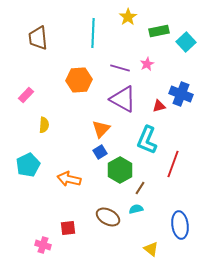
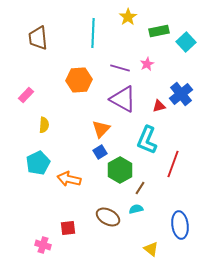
blue cross: rotated 30 degrees clockwise
cyan pentagon: moved 10 px right, 2 px up
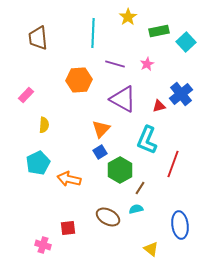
purple line: moved 5 px left, 4 px up
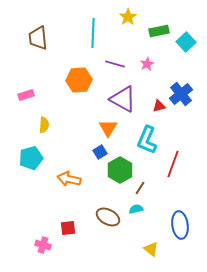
pink rectangle: rotated 28 degrees clockwise
orange triangle: moved 7 px right, 1 px up; rotated 12 degrees counterclockwise
cyan pentagon: moved 7 px left, 5 px up; rotated 10 degrees clockwise
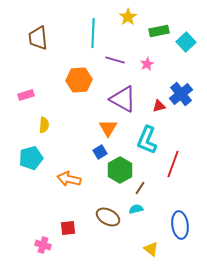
purple line: moved 4 px up
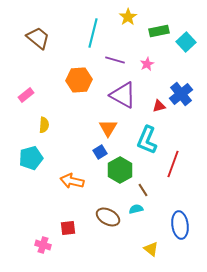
cyan line: rotated 12 degrees clockwise
brown trapezoid: rotated 135 degrees clockwise
pink rectangle: rotated 21 degrees counterclockwise
purple triangle: moved 4 px up
orange arrow: moved 3 px right, 2 px down
brown line: moved 3 px right, 2 px down; rotated 64 degrees counterclockwise
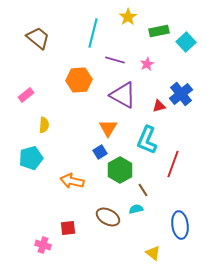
yellow triangle: moved 2 px right, 4 px down
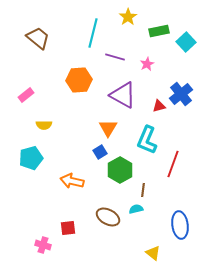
purple line: moved 3 px up
yellow semicircle: rotated 84 degrees clockwise
brown line: rotated 40 degrees clockwise
